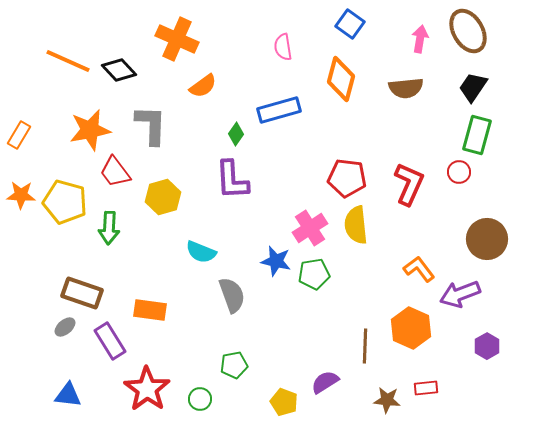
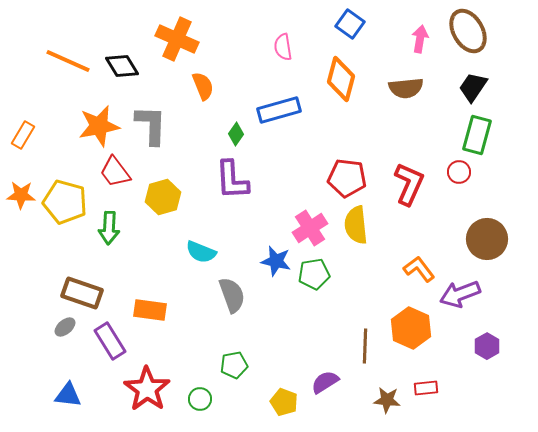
black diamond at (119, 70): moved 3 px right, 4 px up; rotated 12 degrees clockwise
orange semicircle at (203, 86): rotated 76 degrees counterclockwise
orange star at (90, 130): moved 9 px right, 4 px up
orange rectangle at (19, 135): moved 4 px right
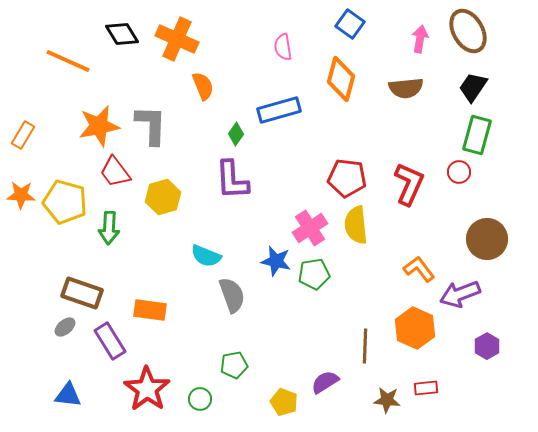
black diamond at (122, 66): moved 32 px up
cyan semicircle at (201, 252): moved 5 px right, 4 px down
orange hexagon at (411, 328): moved 4 px right
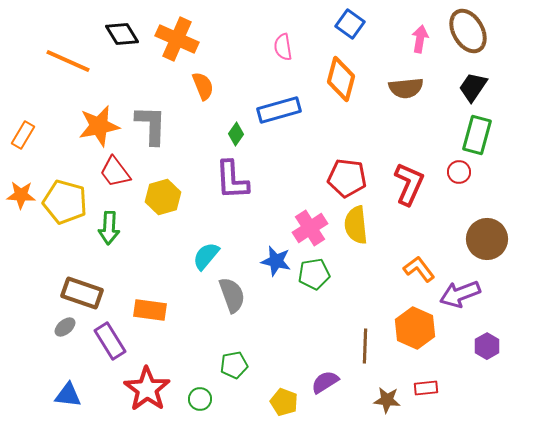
cyan semicircle at (206, 256): rotated 108 degrees clockwise
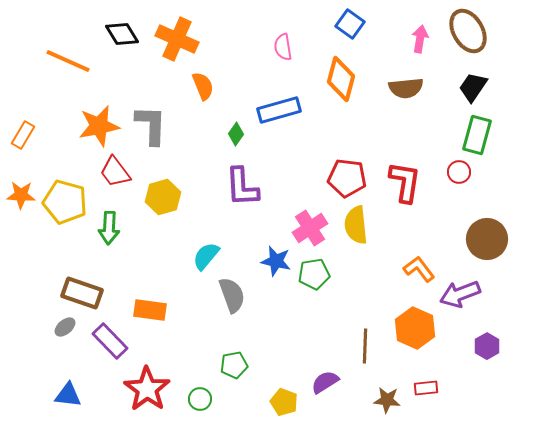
purple L-shape at (232, 180): moved 10 px right, 7 px down
red L-shape at (409, 184): moved 4 px left, 2 px up; rotated 15 degrees counterclockwise
purple rectangle at (110, 341): rotated 12 degrees counterclockwise
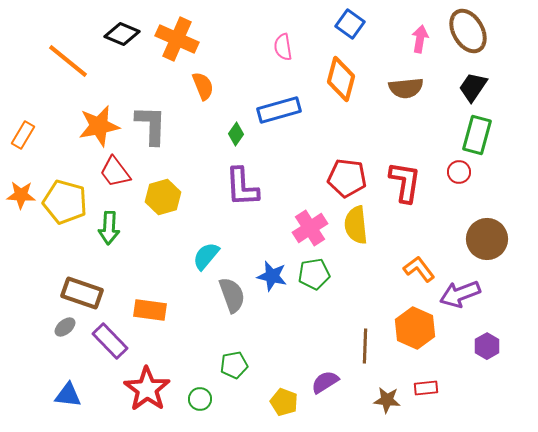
black diamond at (122, 34): rotated 36 degrees counterclockwise
orange line at (68, 61): rotated 15 degrees clockwise
blue star at (276, 261): moved 4 px left, 15 px down
